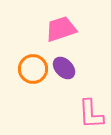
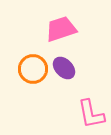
pink L-shape: rotated 8 degrees counterclockwise
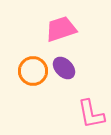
orange circle: moved 2 px down
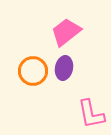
pink trapezoid: moved 5 px right, 3 px down; rotated 20 degrees counterclockwise
purple ellipse: rotated 55 degrees clockwise
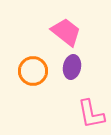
pink trapezoid: rotated 76 degrees clockwise
purple ellipse: moved 8 px right, 1 px up
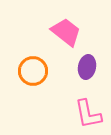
purple ellipse: moved 15 px right
pink L-shape: moved 3 px left
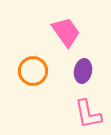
pink trapezoid: rotated 16 degrees clockwise
purple ellipse: moved 4 px left, 4 px down
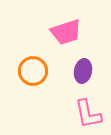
pink trapezoid: rotated 108 degrees clockwise
